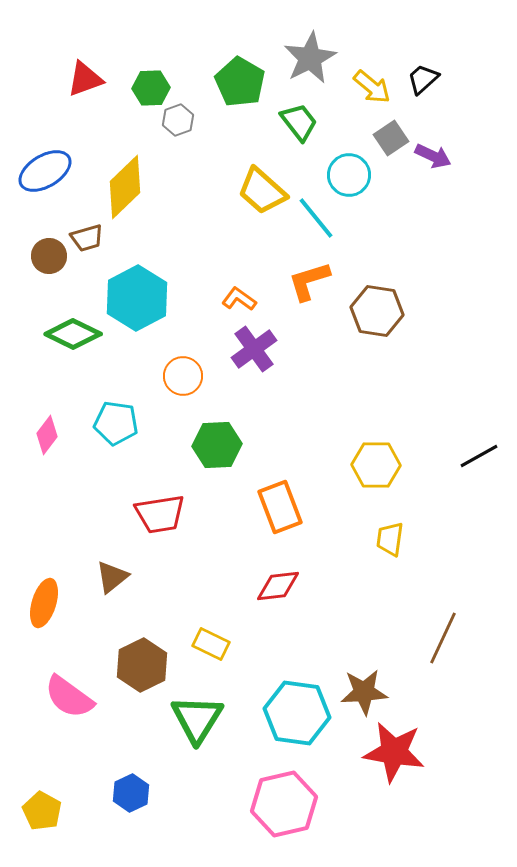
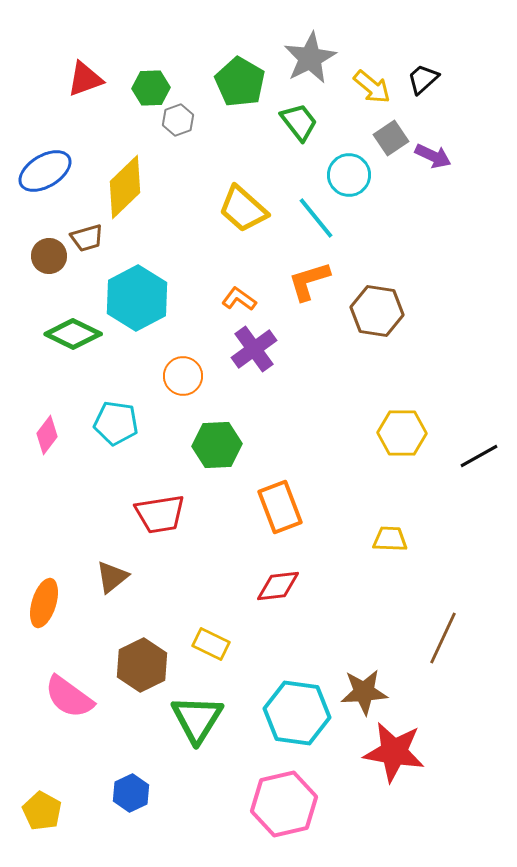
yellow trapezoid at (262, 191): moved 19 px left, 18 px down
yellow hexagon at (376, 465): moved 26 px right, 32 px up
yellow trapezoid at (390, 539): rotated 84 degrees clockwise
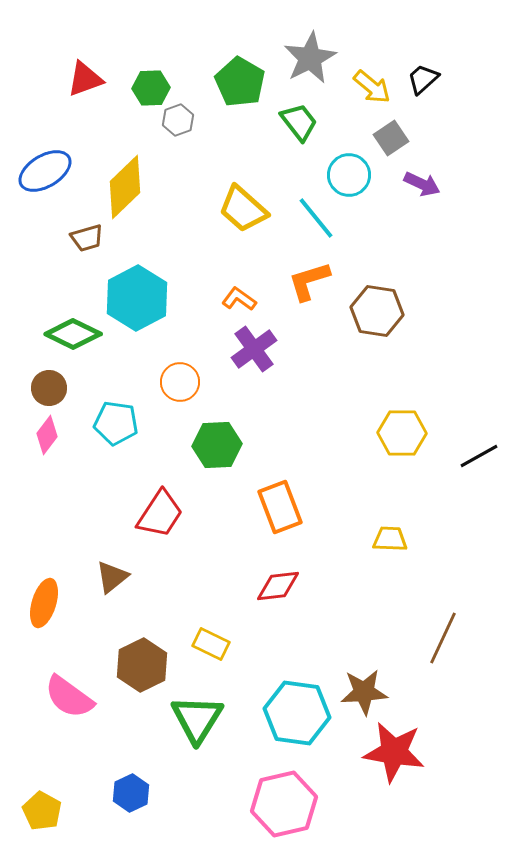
purple arrow at (433, 156): moved 11 px left, 28 px down
brown circle at (49, 256): moved 132 px down
orange circle at (183, 376): moved 3 px left, 6 px down
red trapezoid at (160, 514): rotated 48 degrees counterclockwise
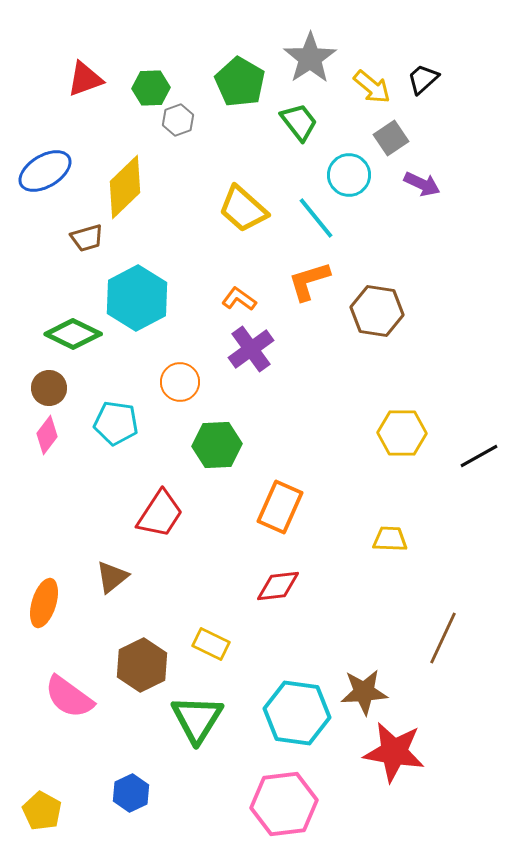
gray star at (310, 58): rotated 6 degrees counterclockwise
purple cross at (254, 349): moved 3 px left
orange rectangle at (280, 507): rotated 45 degrees clockwise
pink hexagon at (284, 804): rotated 6 degrees clockwise
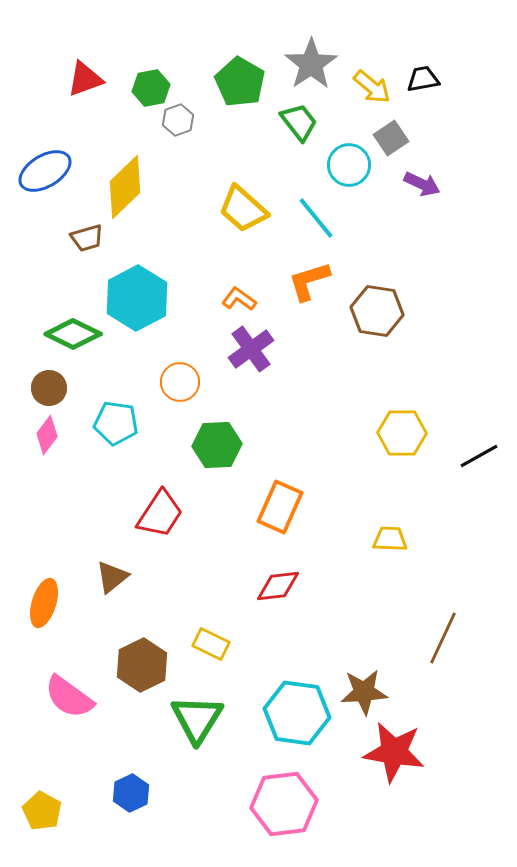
gray star at (310, 58): moved 1 px right, 6 px down
black trapezoid at (423, 79): rotated 32 degrees clockwise
green hexagon at (151, 88): rotated 9 degrees counterclockwise
cyan circle at (349, 175): moved 10 px up
